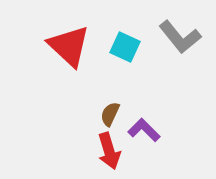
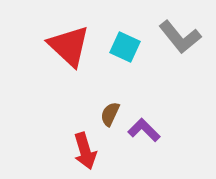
red arrow: moved 24 px left
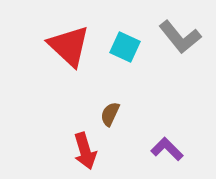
purple L-shape: moved 23 px right, 19 px down
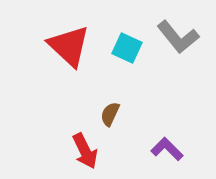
gray L-shape: moved 2 px left
cyan square: moved 2 px right, 1 px down
red arrow: rotated 9 degrees counterclockwise
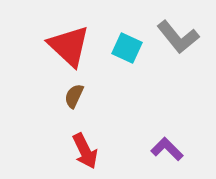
brown semicircle: moved 36 px left, 18 px up
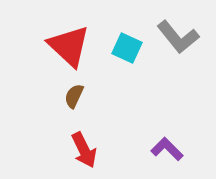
red arrow: moved 1 px left, 1 px up
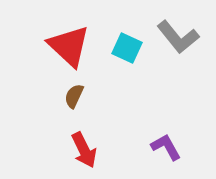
purple L-shape: moved 1 px left, 2 px up; rotated 16 degrees clockwise
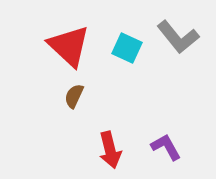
red arrow: moved 26 px right; rotated 12 degrees clockwise
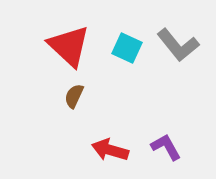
gray L-shape: moved 8 px down
red arrow: rotated 120 degrees clockwise
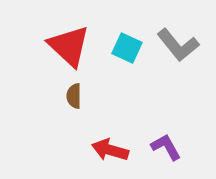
brown semicircle: rotated 25 degrees counterclockwise
